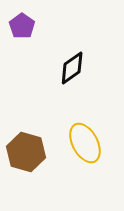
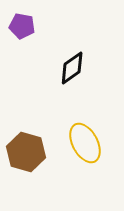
purple pentagon: rotated 25 degrees counterclockwise
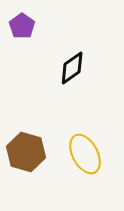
purple pentagon: rotated 25 degrees clockwise
yellow ellipse: moved 11 px down
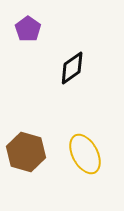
purple pentagon: moved 6 px right, 3 px down
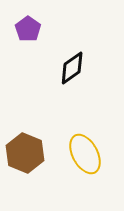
brown hexagon: moved 1 px left, 1 px down; rotated 6 degrees clockwise
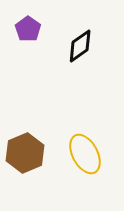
black diamond: moved 8 px right, 22 px up
brown hexagon: rotated 15 degrees clockwise
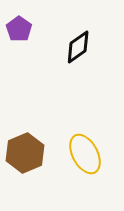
purple pentagon: moved 9 px left
black diamond: moved 2 px left, 1 px down
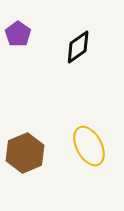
purple pentagon: moved 1 px left, 5 px down
yellow ellipse: moved 4 px right, 8 px up
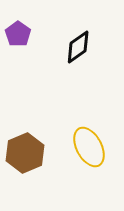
yellow ellipse: moved 1 px down
